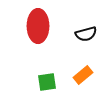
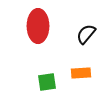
black semicircle: rotated 145 degrees clockwise
orange rectangle: moved 2 px left, 2 px up; rotated 36 degrees clockwise
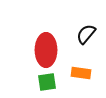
red ellipse: moved 8 px right, 24 px down
orange rectangle: rotated 12 degrees clockwise
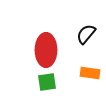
orange rectangle: moved 9 px right
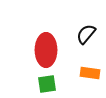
green square: moved 2 px down
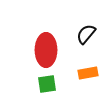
orange rectangle: moved 2 px left; rotated 18 degrees counterclockwise
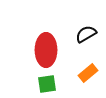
black semicircle: rotated 20 degrees clockwise
orange rectangle: rotated 30 degrees counterclockwise
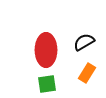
black semicircle: moved 2 px left, 8 px down
orange rectangle: moved 1 px left; rotated 18 degrees counterclockwise
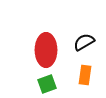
orange rectangle: moved 2 px left, 2 px down; rotated 24 degrees counterclockwise
green square: rotated 12 degrees counterclockwise
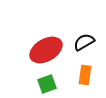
red ellipse: rotated 60 degrees clockwise
